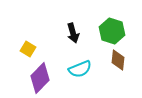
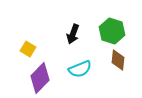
black arrow: moved 1 px down; rotated 36 degrees clockwise
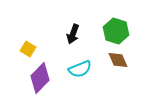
green hexagon: moved 4 px right
brown diamond: rotated 30 degrees counterclockwise
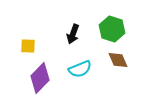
green hexagon: moved 4 px left, 2 px up
yellow square: moved 3 px up; rotated 28 degrees counterclockwise
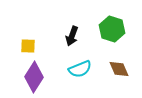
black arrow: moved 1 px left, 2 px down
brown diamond: moved 1 px right, 9 px down
purple diamond: moved 6 px left, 1 px up; rotated 12 degrees counterclockwise
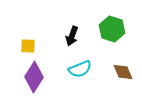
brown diamond: moved 4 px right, 3 px down
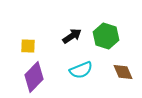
green hexagon: moved 6 px left, 7 px down
black arrow: rotated 144 degrees counterclockwise
cyan semicircle: moved 1 px right, 1 px down
purple diamond: rotated 12 degrees clockwise
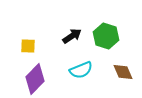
purple diamond: moved 1 px right, 2 px down
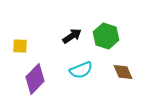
yellow square: moved 8 px left
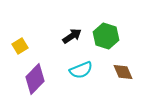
yellow square: rotated 35 degrees counterclockwise
